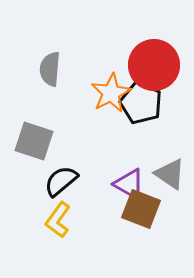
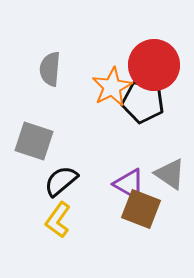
orange star: moved 1 px right, 6 px up
black pentagon: moved 2 px right, 1 px up; rotated 12 degrees counterclockwise
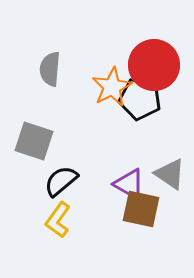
black pentagon: moved 3 px left, 3 px up
brown square: rotated 9 degrees counterclockwise
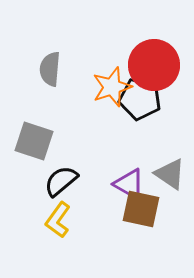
orange star: rotated 9 degrees clockwise
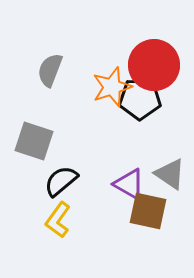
gray semicircle: moved 1 px down; rotated 16 degrees clockwise
black pentagon: rotated 9 degrees counterclockwise
brown square: moved 7 px right, 2 px down
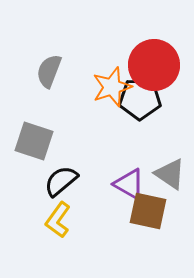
gray semicircle: moved 1 px left, 1 px down
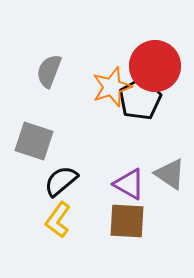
red circle: moved 1 px right, 1 px down
black pentagon: rotated 30 degrees counterclockwise
brown square: moved 21 px left, 10 px down; rotated 9 degrees counterclockwise
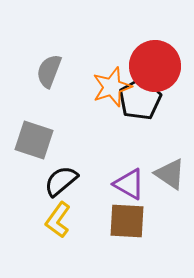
gray square: moved 1 px up
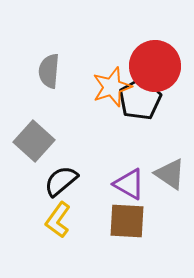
gray semicircle: rotated 16 degrees counterclockwise
gray square: moved 1 px down; rotated 24 degrees clockwise
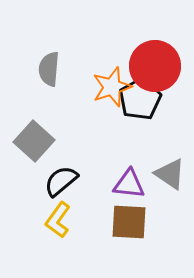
gray semicircle: moved 2 px up
purple triangle: rotated 24 degrees counterclockwise
brown square: moved 2 px right, 1 px down
